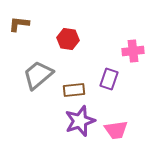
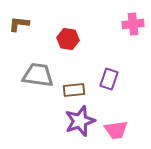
pink cross: moved 27 px up
gray trapezoid: rotated 48 degrees clockwise
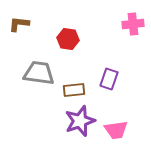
gray trapezoid: moved 1 px right, 2 px up
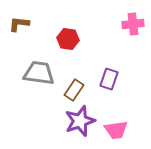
brown rectangle: rotated 50 degrees counterclockwise
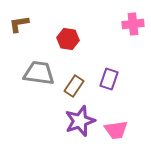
brown L-shape: rotated 15 degrees counterclockwise
brown rectangle: moved 4 px up
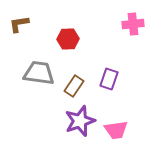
red hexagon: rotated 10 degrees counterclockwise
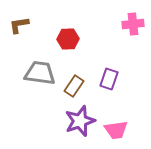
brown L-shape: moved 1 px down
gray trapezoid: moved 1 px right
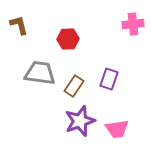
brown L-shape: rotated 85 degrees clockwise
pink trapezoid: moved 1 px right, 1 px up
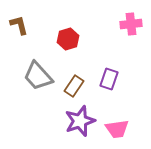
pink cross: moved 2 px left
red hexagon: rotated 15 degrees counterclockwise
gray trapezoid: moved 2 px left, 3 px down; rotated 140 degrees counterclockwise
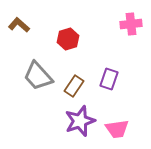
brown L-shape: rotated 35 degrees counterclockwise
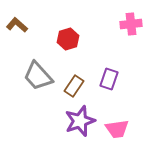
brown L-shape: moved 2 px left
